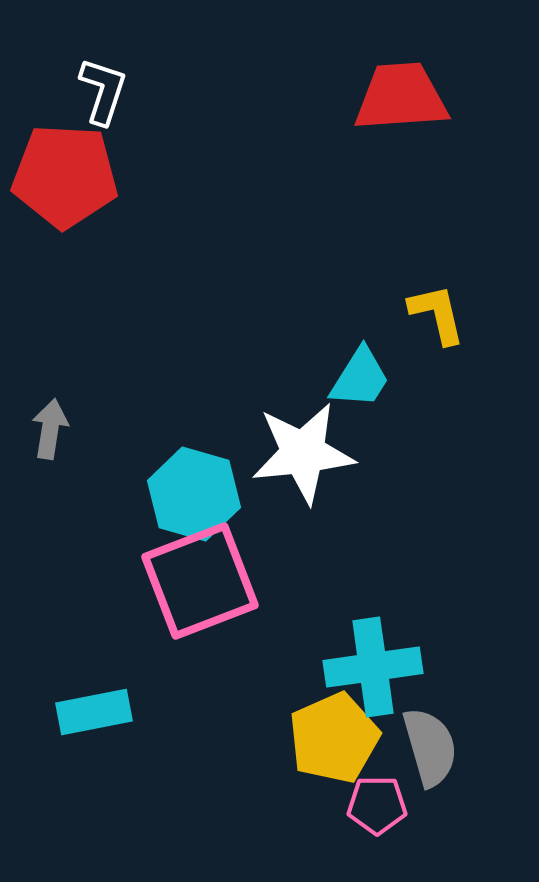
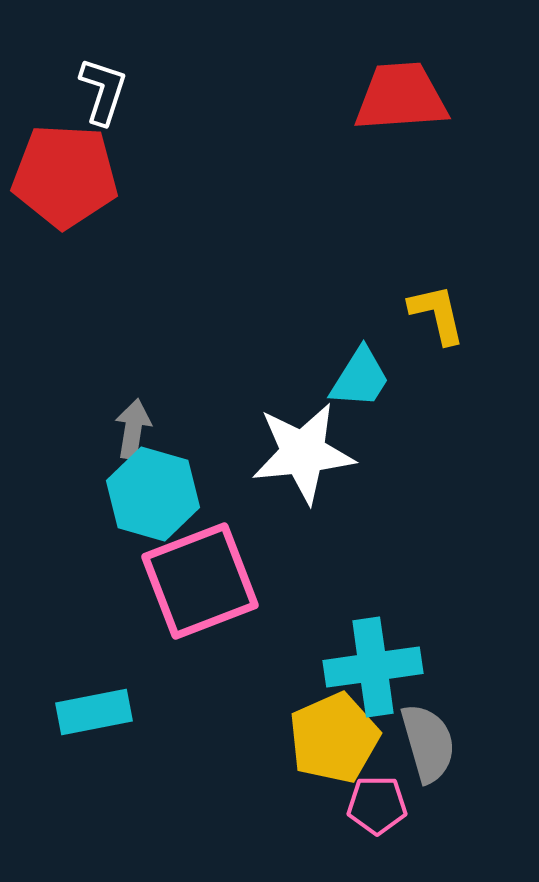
gray arrow: moved 83 px right
cyan hexagon: moved 41 px left
gray semicircle: moved 2 px left, 4 px up
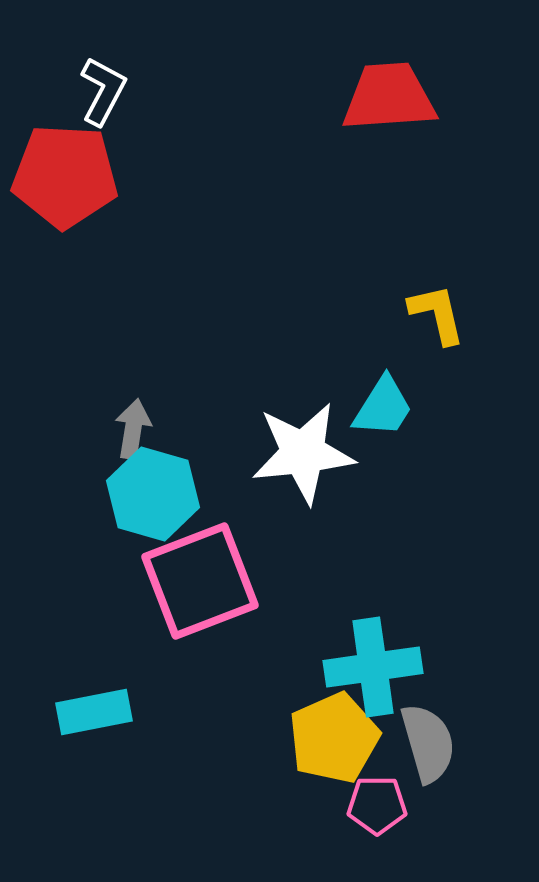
white L-shape: rotated 10 degrees clockwise
red trapezoid: moved 12 px left
cyan trapezoid: moved 23 px right, 29 px down
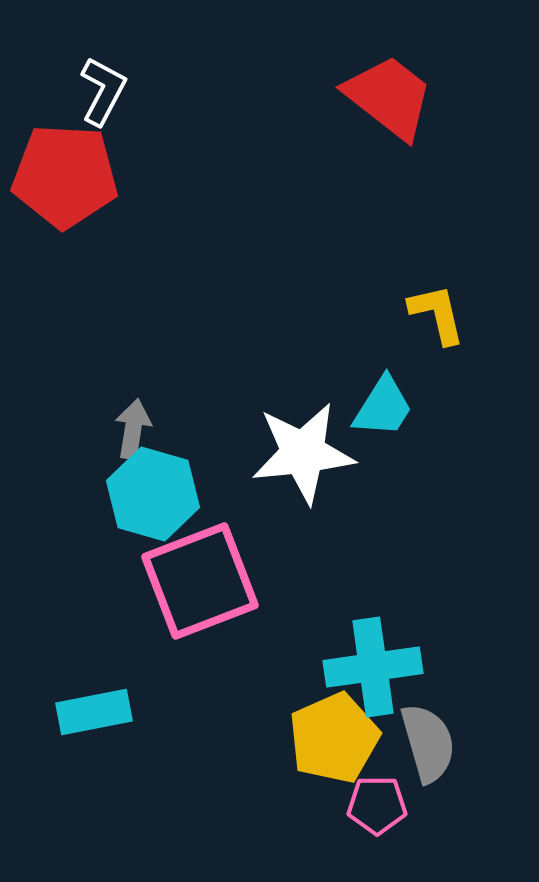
red trapezoid: rotated 42 degrees clockwise
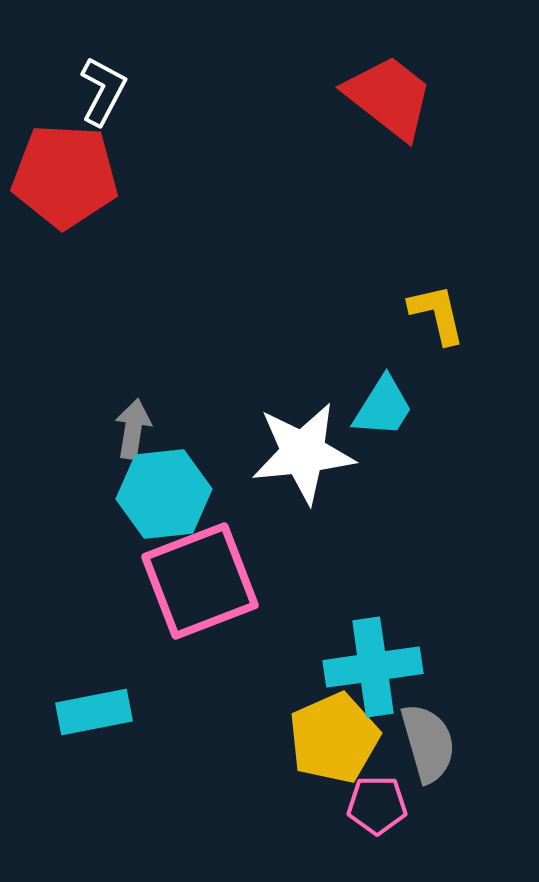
cyan hexagon: moved 11 px right; rotated 22 degrees counterclockwise
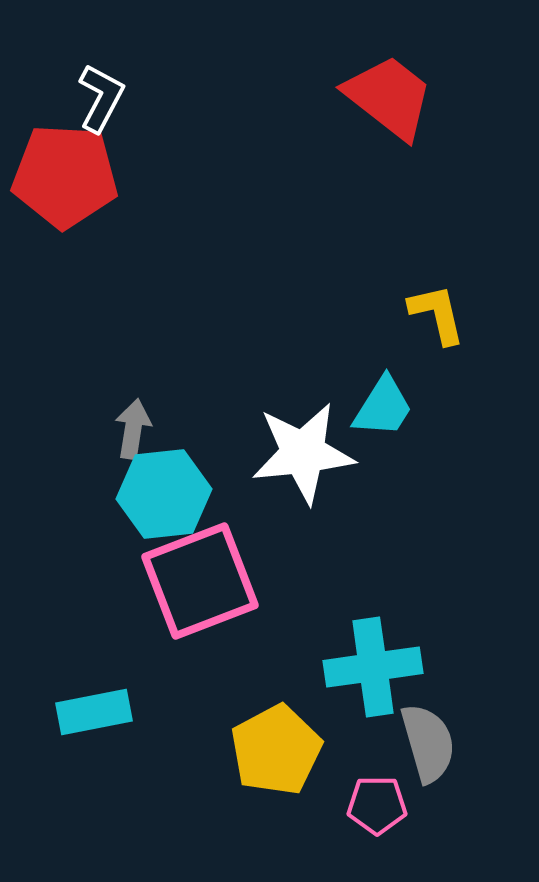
white L-shape: moved 2 px left, 7 px down
yellow pentagon: moved 58 px left, 12 px down; rotated 4 degrees counterclockwise
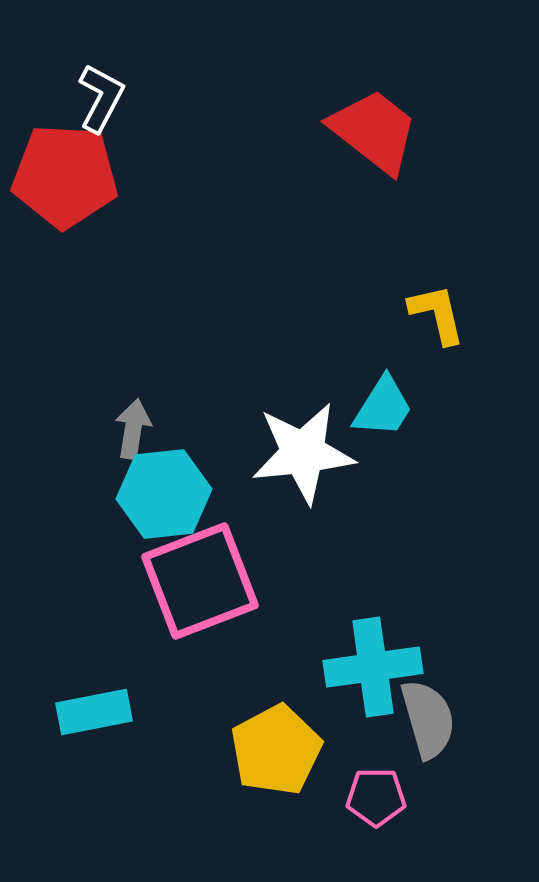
red trapezoid: moved 15 px left, 34 px down
gray semicircle: moved 24 px up
pink pentagon: moved 1 px left, 8 px up
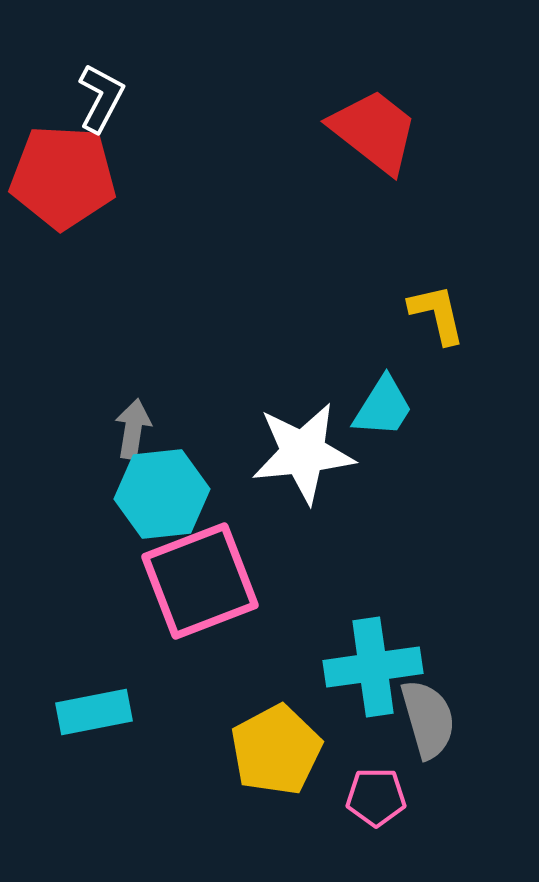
red pentagon: moved 2 px left, 1 px down
cyan hexagon: moved 2 px left
